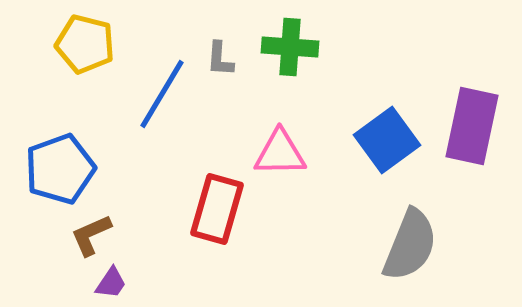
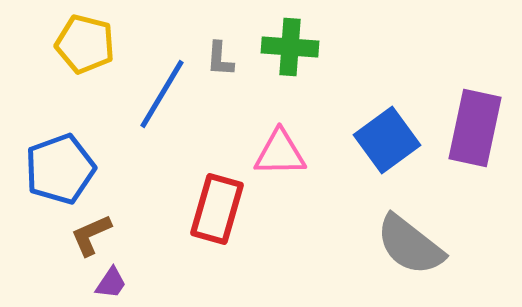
purple rectangle: moved 3 px right, 2 px down
gray semicircle: rotated 106 degrees clockwise
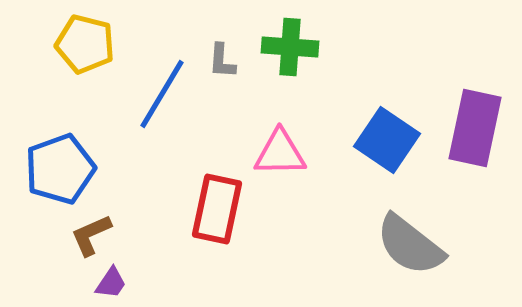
gray L-shape: moved 2 px right, 2 px down
blue square: rotated 20 degrees counterclockwise
red rectangle: rotated 4 degrees counterclockwise
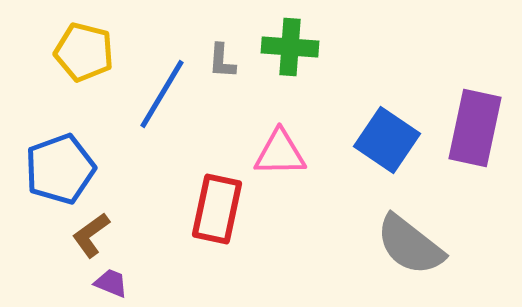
yellow pentagon: moved 1 px left, 8 px down
brown L-shape: rotated 12 degrees counterclockwise
purple trapezoid: rotated 102 degrees counterclockwise
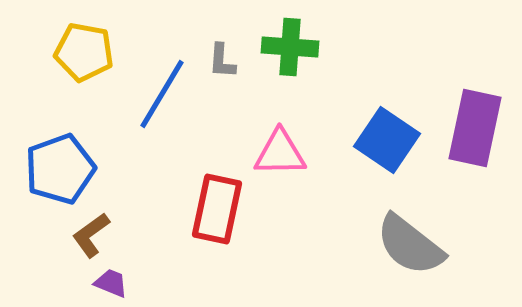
yellow pentagon: rotated 4 degrees counterclockwise
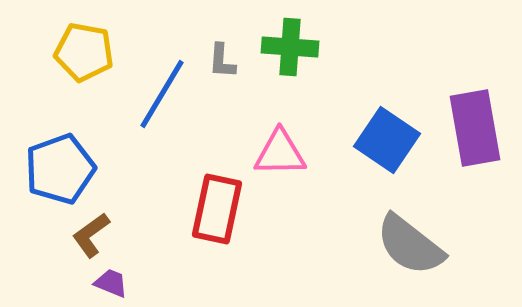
purple rectangle: rotated 22 degrees counterclockwise
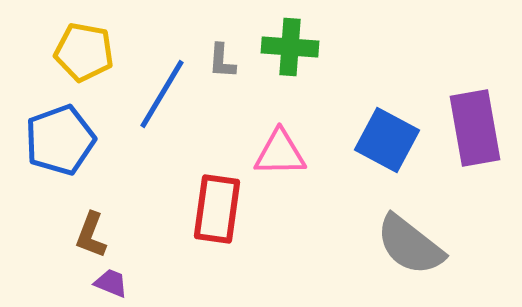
blue square: rotated 6 degrees counterclockwise
blue pentagon: moved 29 px up
red rectangle: rotated 4 degrees counterclockwise
brown L-shape: rotated 33 degrees counterclockwise
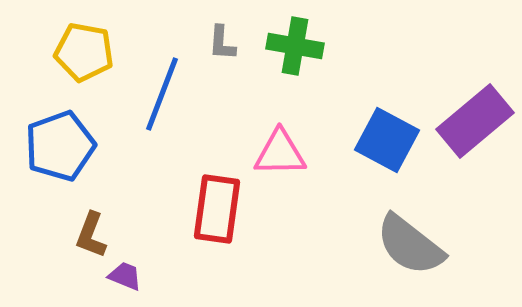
green cross: moved 5 px right, 1 px up; rotated 6 degrees clockwise
gray L-shape: moved 18 px up
blue line: rotated 10 degrees counterclockwise
purple rectangle: moved 7 px up; rotated 60 degrees clockwise
blue pentagon: moved 6 px down
purple trapezoid: moved 14 px right, 7 px up
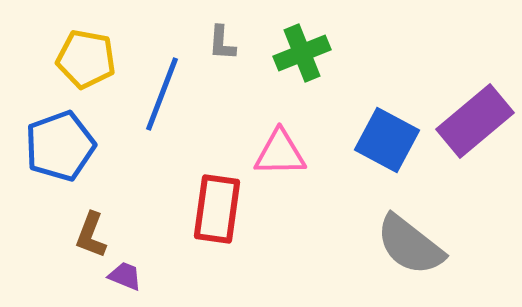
green cross: moved 7 px right, 7 px down; rotated 32 degrees counterclockwise
yellow pentagon: moved 2 px right, 7 px down
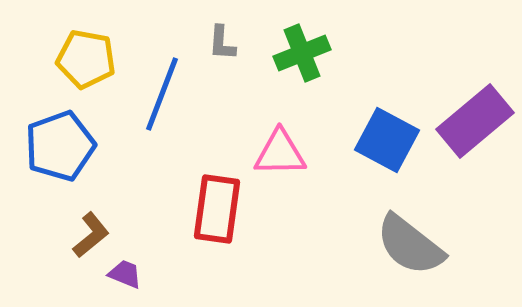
brown L-shape: rotated 150 degrees counterclockwise
purple trapezoid: moved 2 px up
